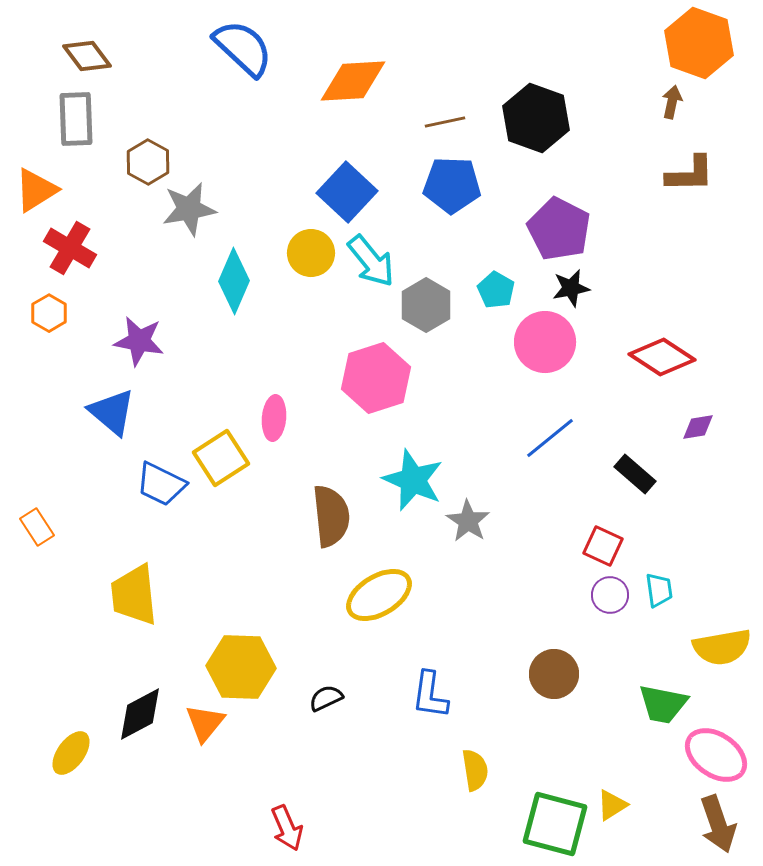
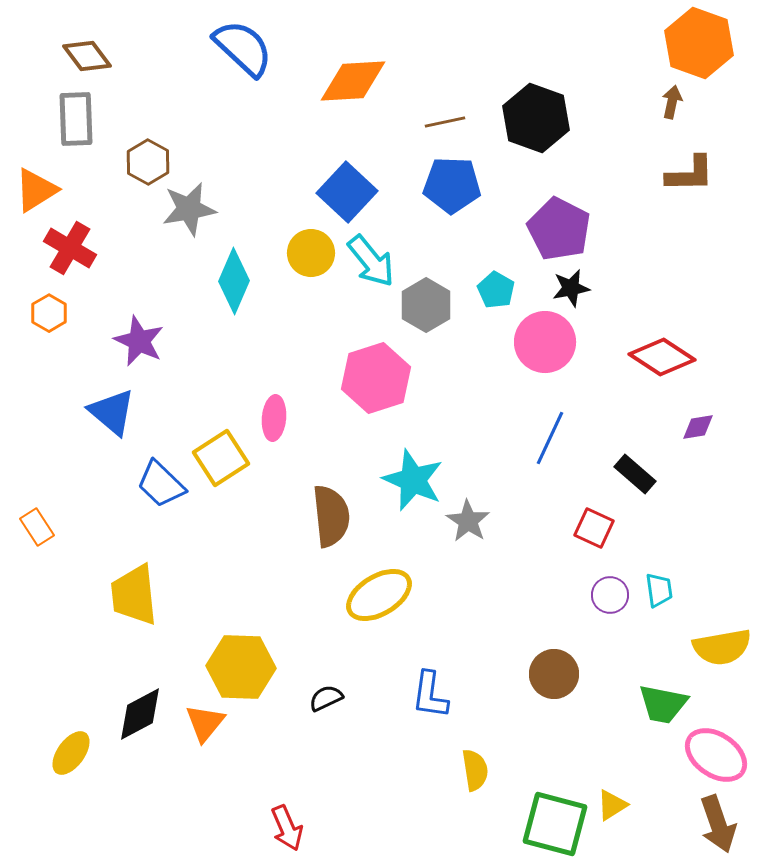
purple star at (139, 341): rotated 15 degrees clockwise
blue line at (550, 438): rotated 26 degrees counterclockwise
blue trapezoid at (161, 484): rotated 18 degrees clockwise
red square at (603, 546): moved 9 px left, 18 px up
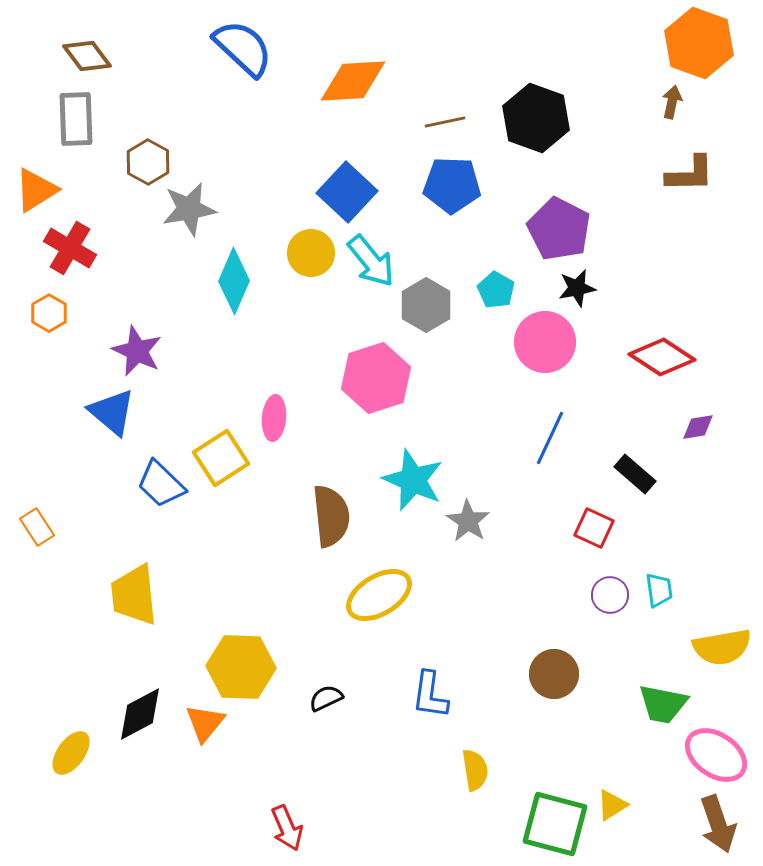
black star at (571, 288): moved 6 px right
purple star at (139, 341): moved 2 px left, 10 px down
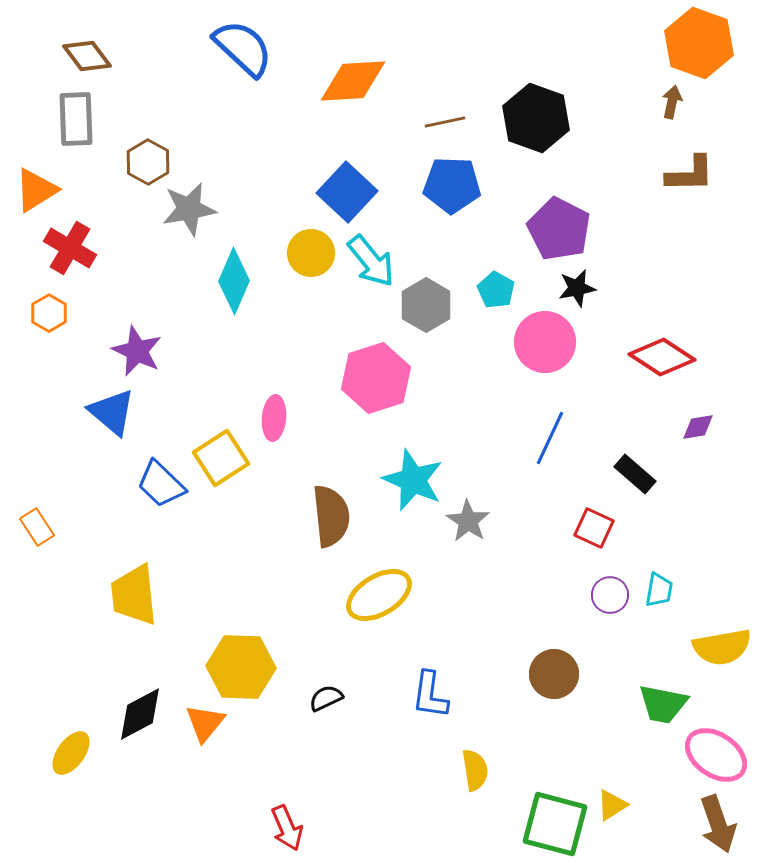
cyan trapezoid at (659, 590): rotated 18 degrees clockwise
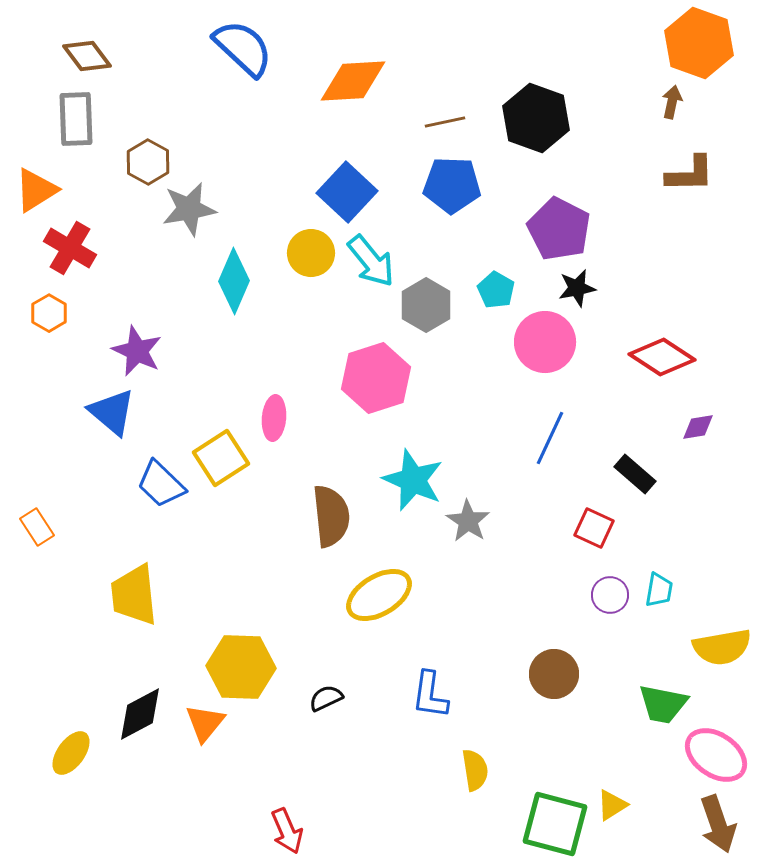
red arrow at (287, 828): moved 3 px down
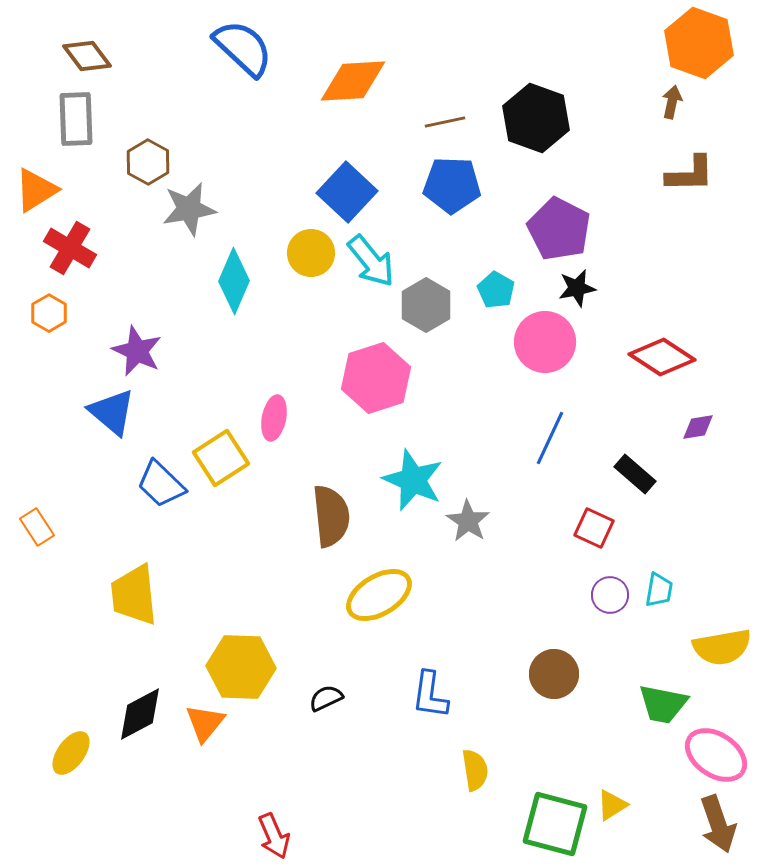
pink ellipse at (274, 418): rotated 6 degrees clockwise
red arrow at (287, 831): moved 13 px left, 5 px down
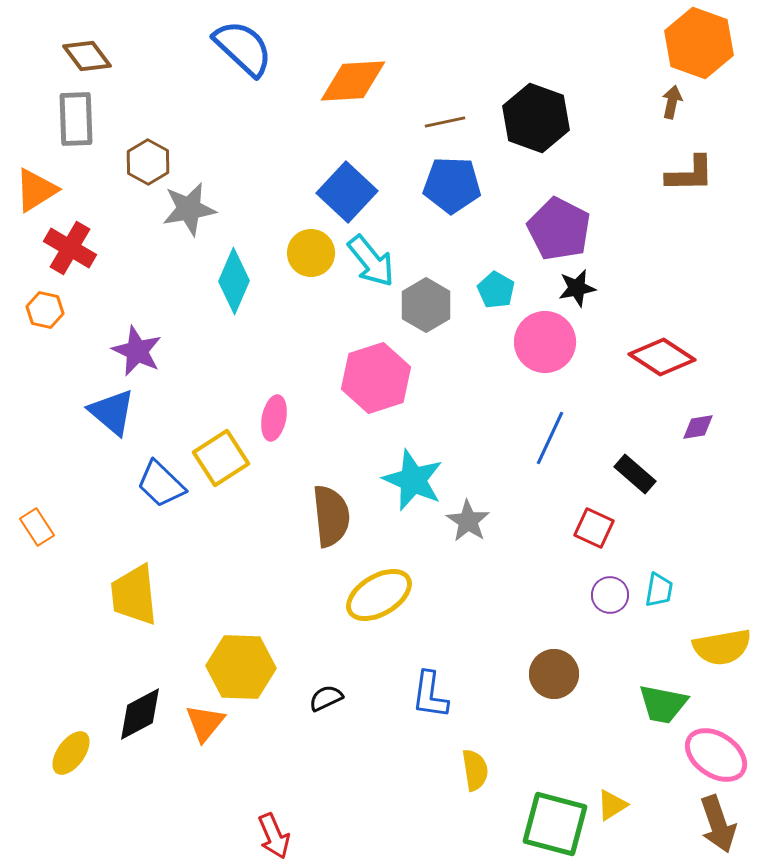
orange hexagon at (49, 313): moved 4 px left, 3 px up; rotated 18 degrees counterclockwise
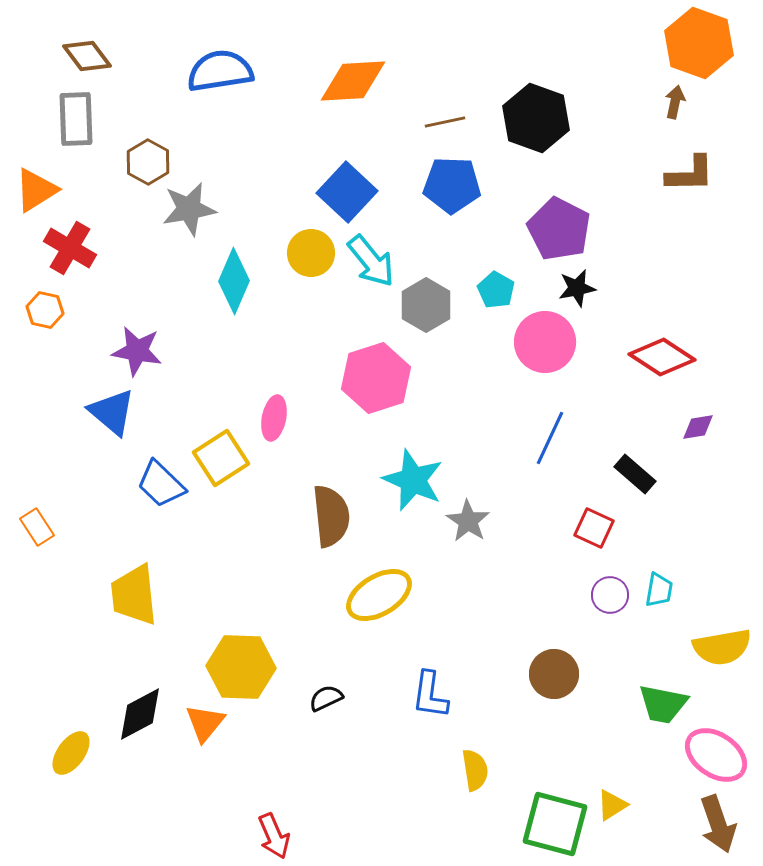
blue semicircle at (243, 48): moved 23 px left, 23 px down; rotated 52 degrees counterclockwise
brown arrow at (672, 102): moved 3 px right
purple star at (137, 351): rotated 15 degrees counterclockwise
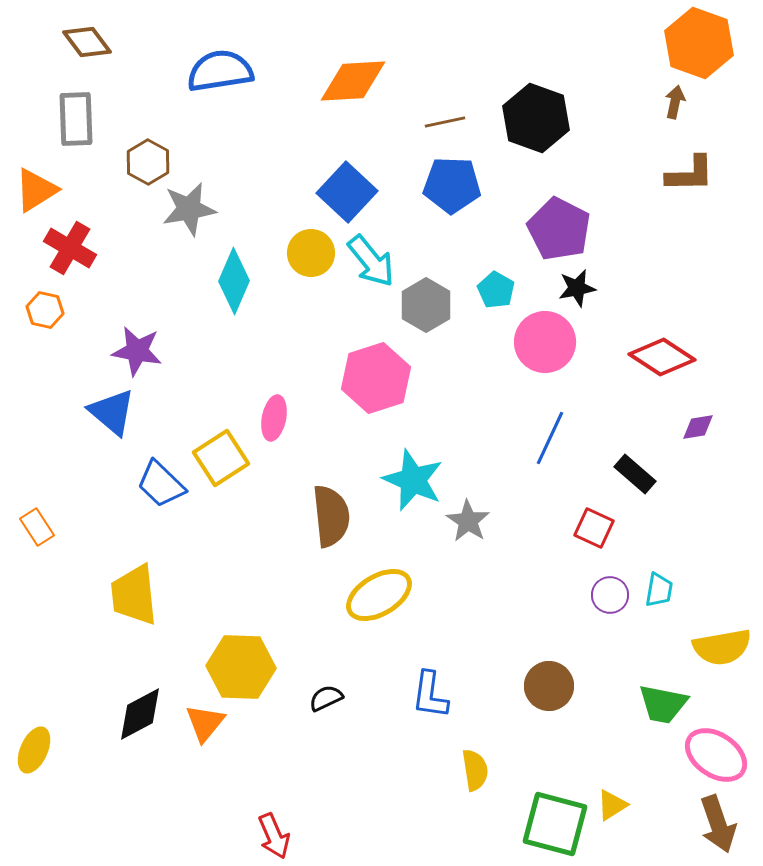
brown diamond at (87, 56): moved 14 px up
brown circle at (554, 674): moved 5 px left, 12 px down
yellow ellipse at (71, 753): moved 37 px left, 3 px up; rotated 12 degrees counterclockwise
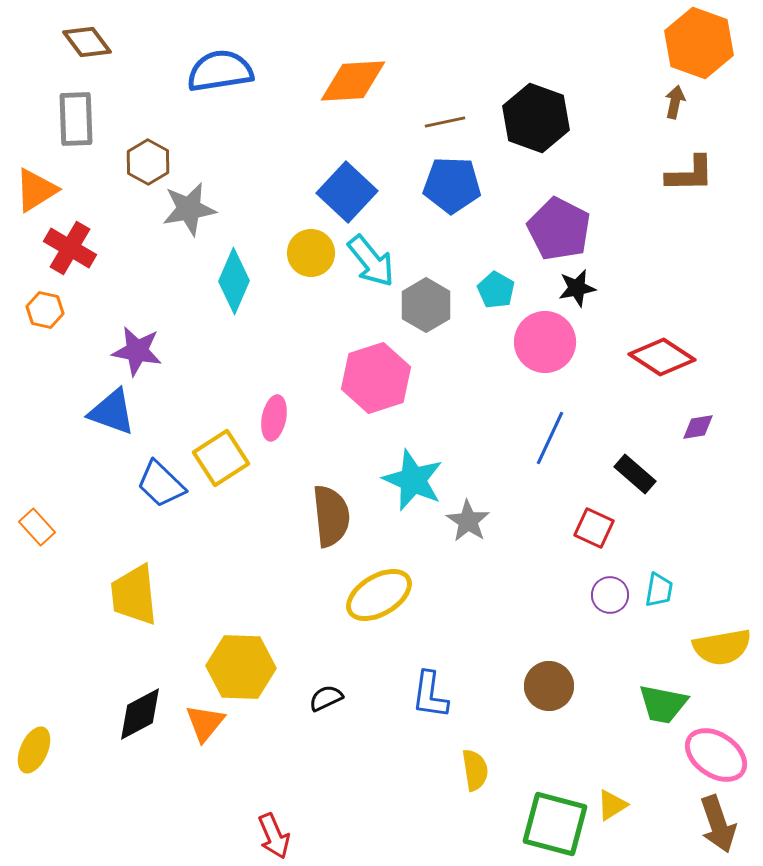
blue triangle at (112, 412): rotated 20 degrees counterclockwise
orange rectangle at (37, 527): rotated 9 degrees counterclockwise
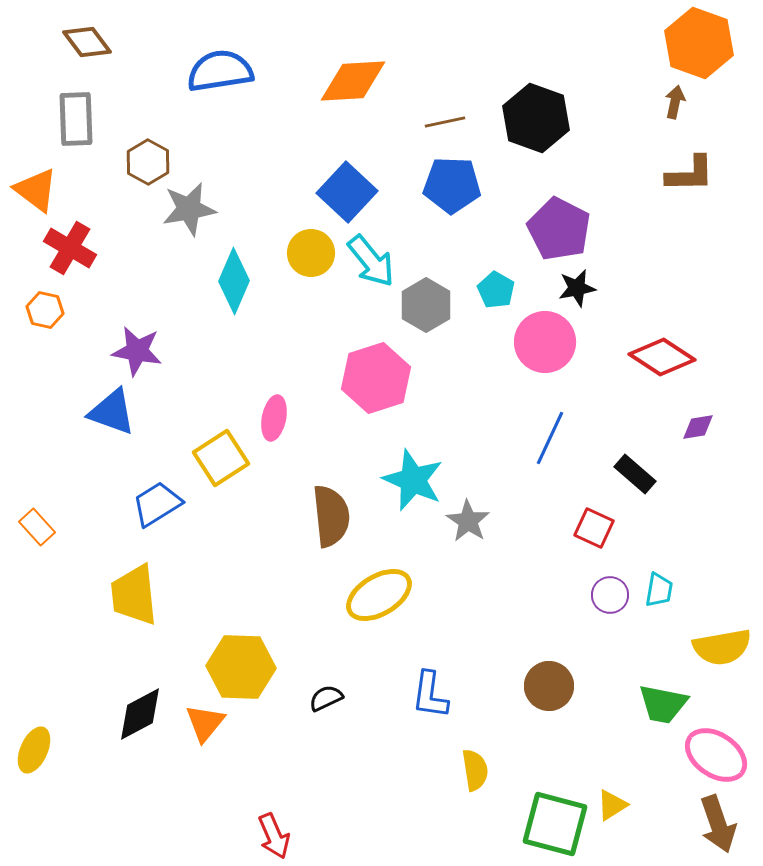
orange triangle at (36, 190): rotated 51 degrees counterclockwise
blue trapezoid at (161, 484): moved 4 px left, 20 px down; rotated 104 degrees clockwise
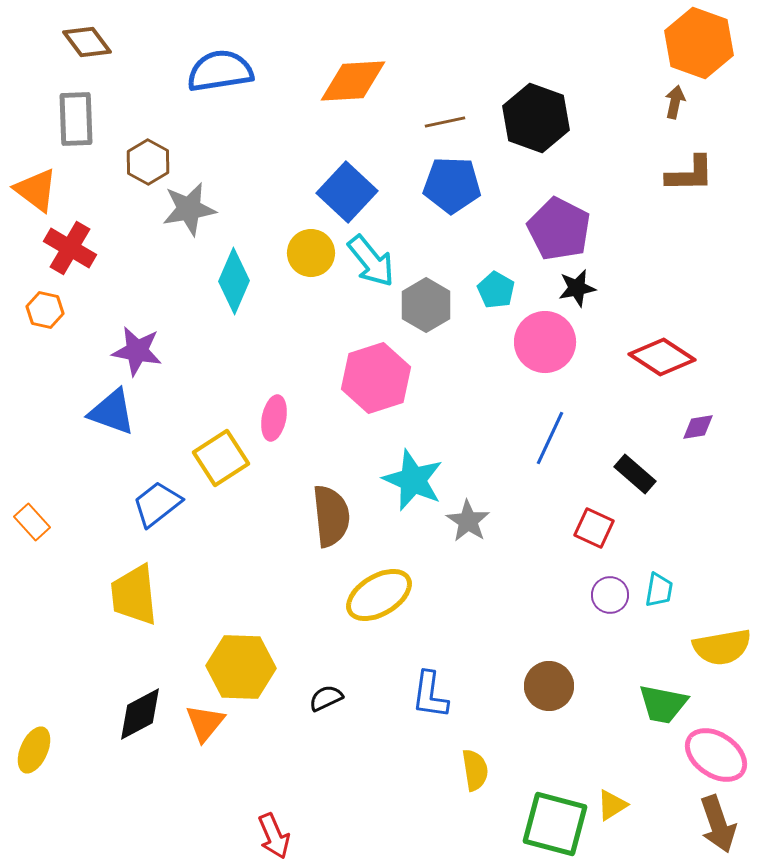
blue trapezoid at (157, 504): rotated 6 degrees counterclockwise
orange rectangle at (37, 527): moved 5 px left, 5 px up
